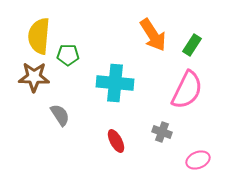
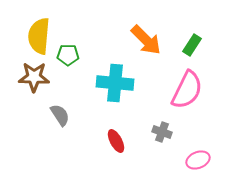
orange arrow: moved 7 px left, 5 px down; rotated 12 degrees counterclockwise
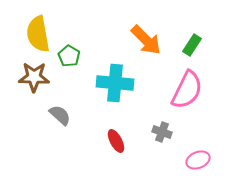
yellow semicircle: moved 1 px left, 2 px up; rotated 15 degrees counterclockwise
green pentagon: moved 1 px right, 1 px down; rotated 30 degrees clockwise
gray semicircle: rotated 15 degrees counterclockwise
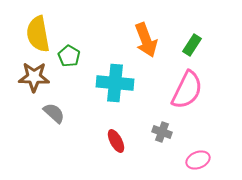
orange arrow: rotated 24 degrees clockwise
gray semicircle: moved 6 px left, 2 px up
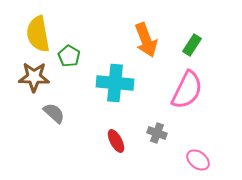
gray cross: moved 5 px left, 1 px down
pink ellipse: rotated 60 degrees clockwise
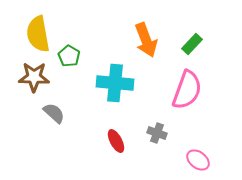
green rectangle: moved 1 px up; rotated 10 degrees clockwise
pink semicircle: rotated 6 degrees counterclockwise
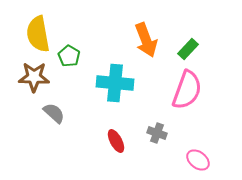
green rectangle: moved 4 px left, 5 px down
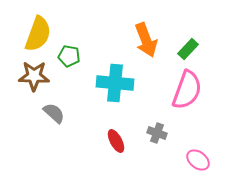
yellow semicircle: rotated 150 degrees counterclockwise
green pentagon: rotated 20 degrees counterclockwise
brown star: moved 1 px up
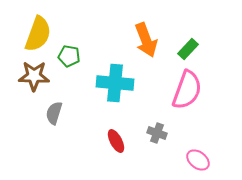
gray semicircle: rotated 115 degrees counterclockwise
